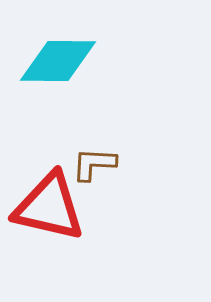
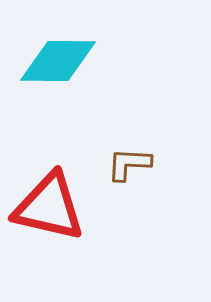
brown L-shape: moved 35 px right
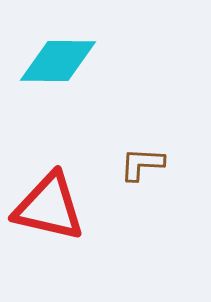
brown L-shape: moved 13 px right
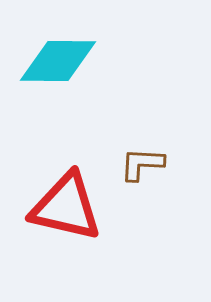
red triangle: moved 17 px right
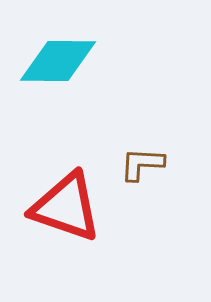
red triangle: rotated 6 degrees clockwise
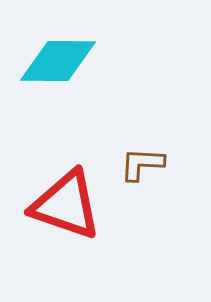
red triangle: moved 2 px up
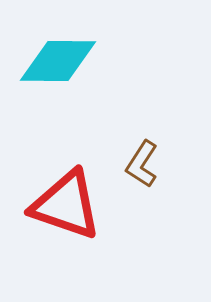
brown L-shape: rotated 60 degrees counterclockwise
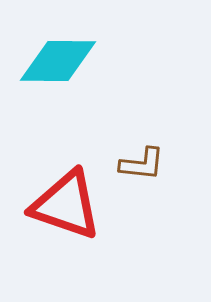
brown L-shape: rotated 117 degrees counterclockwise
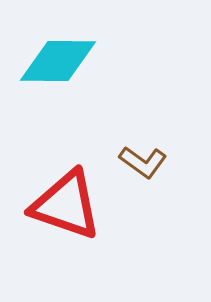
brown L-shape: moved 1 px right, 2 px up; rotated 30 degrees clockwise
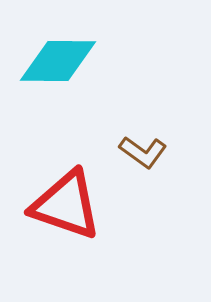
brown L-shape: moved 10 px up
